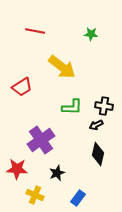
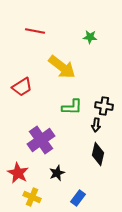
green star: moved 1 px left, 3 px down
black arrow: rotated 56 degrees counterclockwise
red star: moved 1 px right, 4 px down; rotated 25 degrees clockwise
yellow cross: moved 3 px left, 2 px down
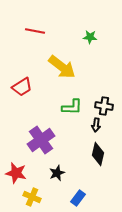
red star: moved 2 px left; rotated 15 degrees counterclockwise
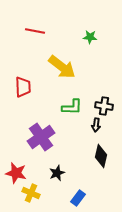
red trapezoid: moved 1 px right; rotated 60 degrees counterclockwise
purple cross: moved 3 px up
black diamond: moved 3 px right, 2 px down
yellow cross: moved 1 px left, 4 px up
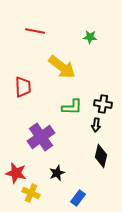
black cross: moved 1 px left, 2 px up
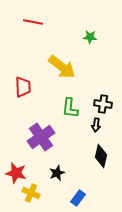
red line: moved 2 px left, 9 px up
green L-shape: moved 2 px left, 1 px down; rotated 95 degrees clockwise
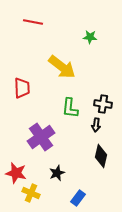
red trapezoid: moved 1 px left, 1 px down
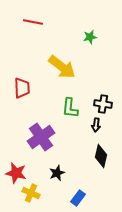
green star: rotated 16 degrees counterclockwise
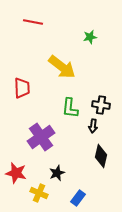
black cross: moved 2 px left, 1 px down
black arrow: moved 3 px left, 1 px down
yellow cross: moved 8 px right
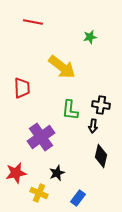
green L-shape: moved 2 px down
red star: rotated 25 degrees counterclockwise
